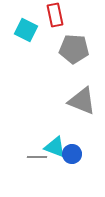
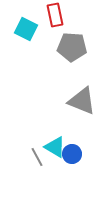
cyan square: moved 1 px up
gray pentagon: moved 2 px left, 2 px up
cyan triangle: rotated 10 degrees clockwise
gray line: rotated 60 degrees clockwise
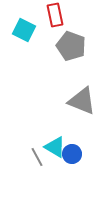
cyan square: moved 2 px left, 1 px down
gray pentagon: moved 1 px left, 1 px up; rotated 16 degrees clockwise
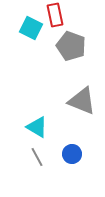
cyan square: moved 7 px right, 2 px up
cyan triangle: moved 18 px left, 20 px up
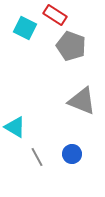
red rectangle: rotated 45 degrees counterclockwise
cyan square: moved 6 px left
cyan triangle: moved 22 px left
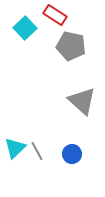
cyan square: rotated 20 degrees clockwise
gray pentagon: rotated 8 degrees counterclockwise
gray triangle: rotated 20 degrees clockwise
cyan triangle: moved 21 px down; rotated 45 degrees clockwise
gray line: moved 6 px up
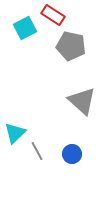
red rectangle: moved 2 px left
cyan square: rotated 15 degrees clockwise
cyan triangle: moved 15 px up
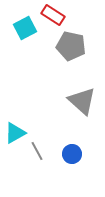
cyan triangle: rotated 15 degrees clockwise
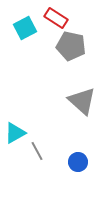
red rectangle: moved 3 px right, 3 px down
blue circle: moved 6 px right, 8 px down
